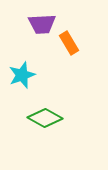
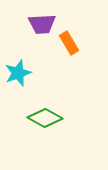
cyan star: moved 4 px left, 2 px up
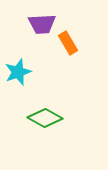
orange rectangle: moved 1 px left
cyan star: moved 1 px up
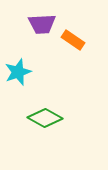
orange rectangle: moved 5 px right, 3 px up; rotated 25 degrees counterclockwise
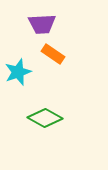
orange rectangle: moved 20 px left, 14 px down
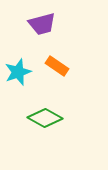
purple trapezoid: rotated 12 degrees counterclockwise
orange rectangle: moved 4 px right, 12 px down
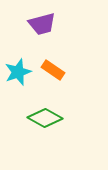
orange rectangle: moved 4 px left, 4 px down
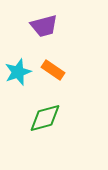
purple trapezoid: moved 2 px right, 2 px down
green diamond: rotated 44 degrees counterclockwise
